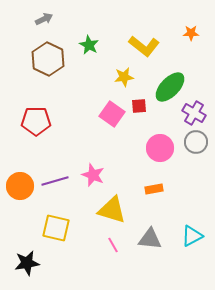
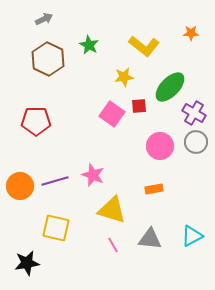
pink circle: moved 2 px up
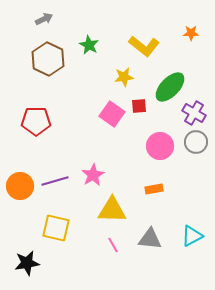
pink star: rotated 20 degrees clockwise
yellow triangle: rotated 16 degrees counterclockwise
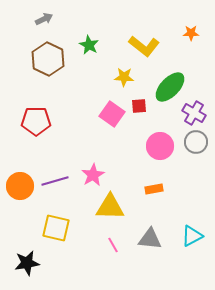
yellow star: rotated 12 degrees clockwise
yellow triangle: moved 2 px left, 3 px up
